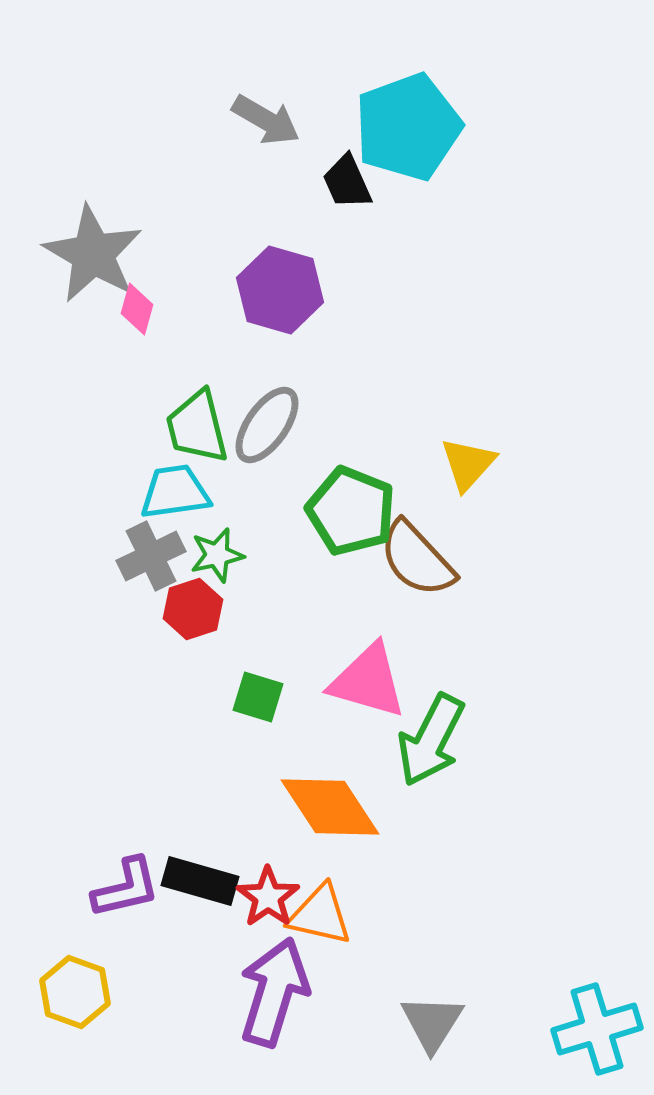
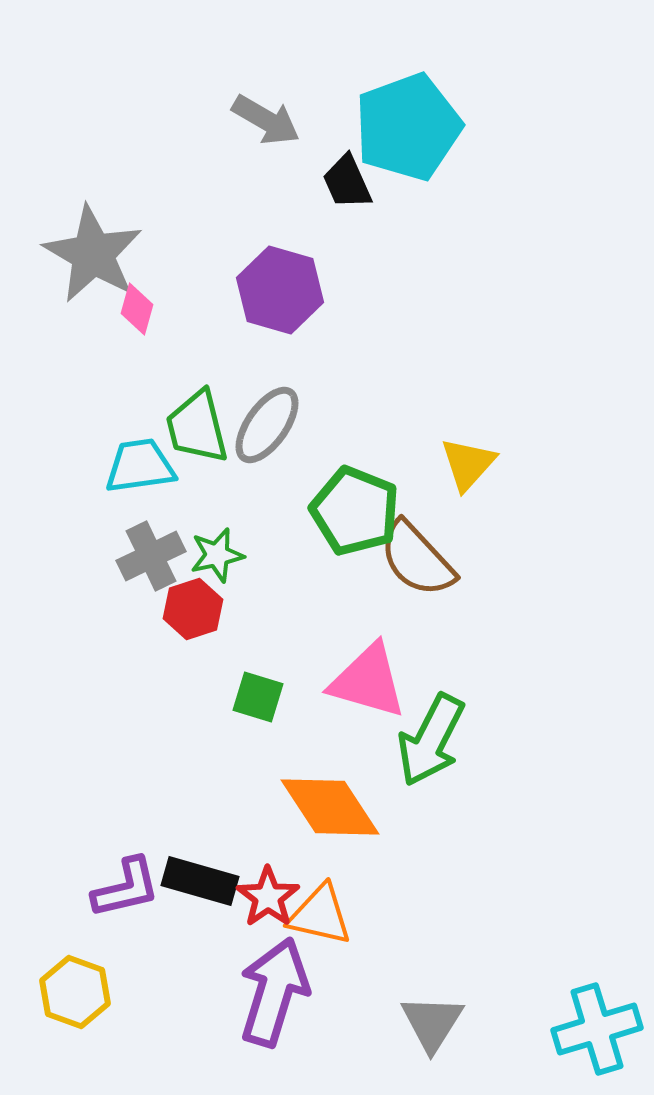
cyan trapezoid: moved 35 px left, 26 px up
green pentagon: moved 4 px right
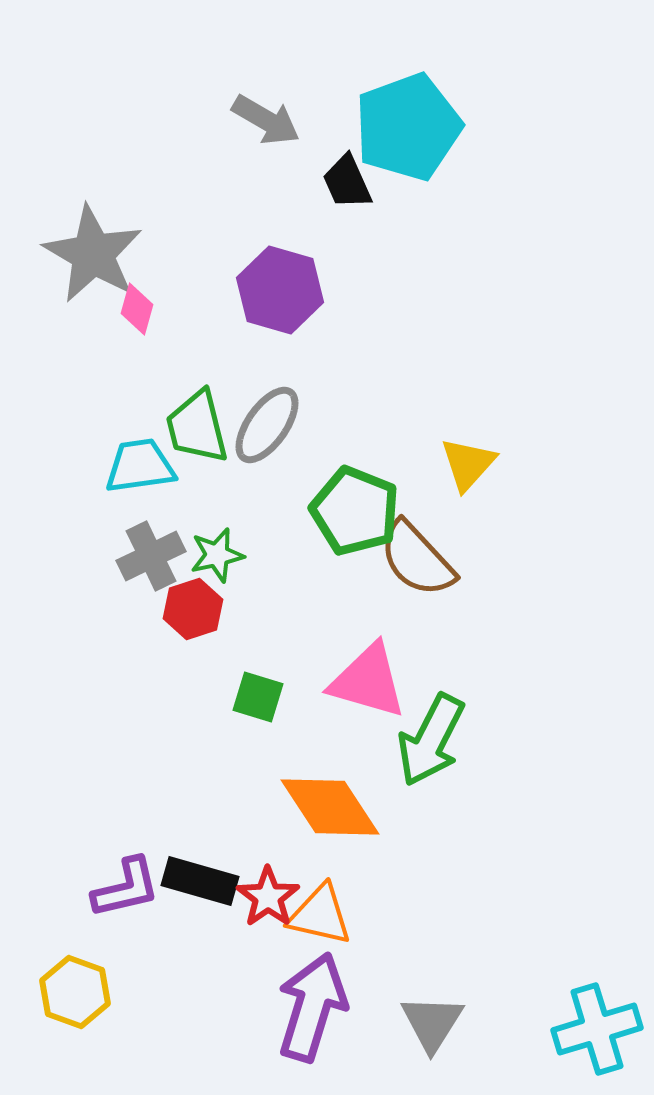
purple arrow: moved 38 px right, 15 px down
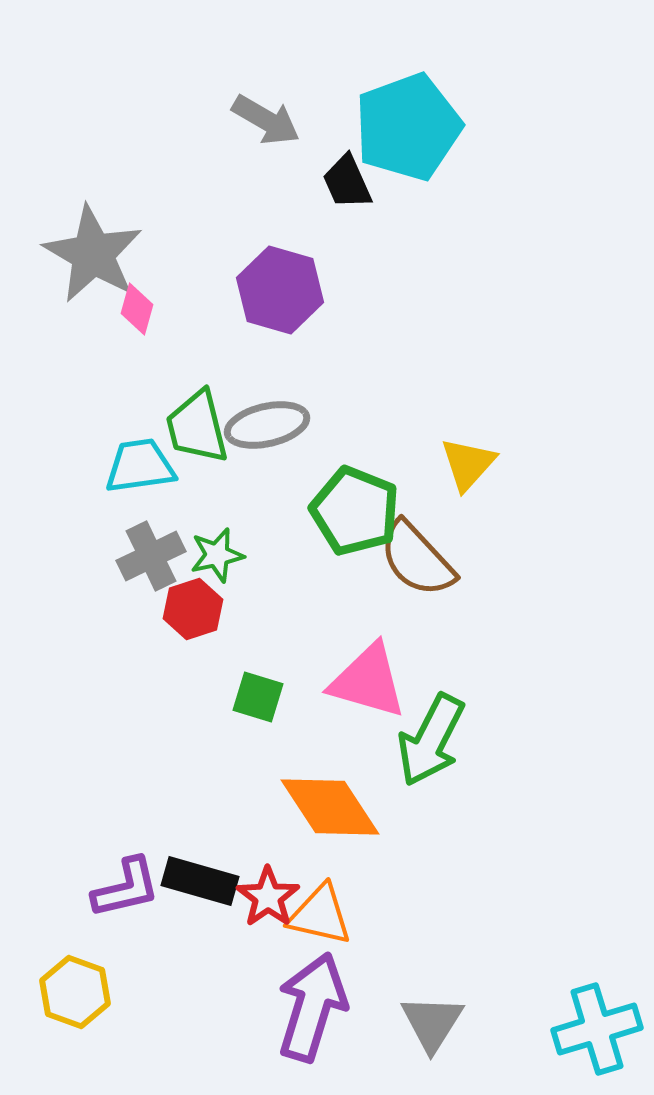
gray ellipse: rotated 42 degrees clockwise
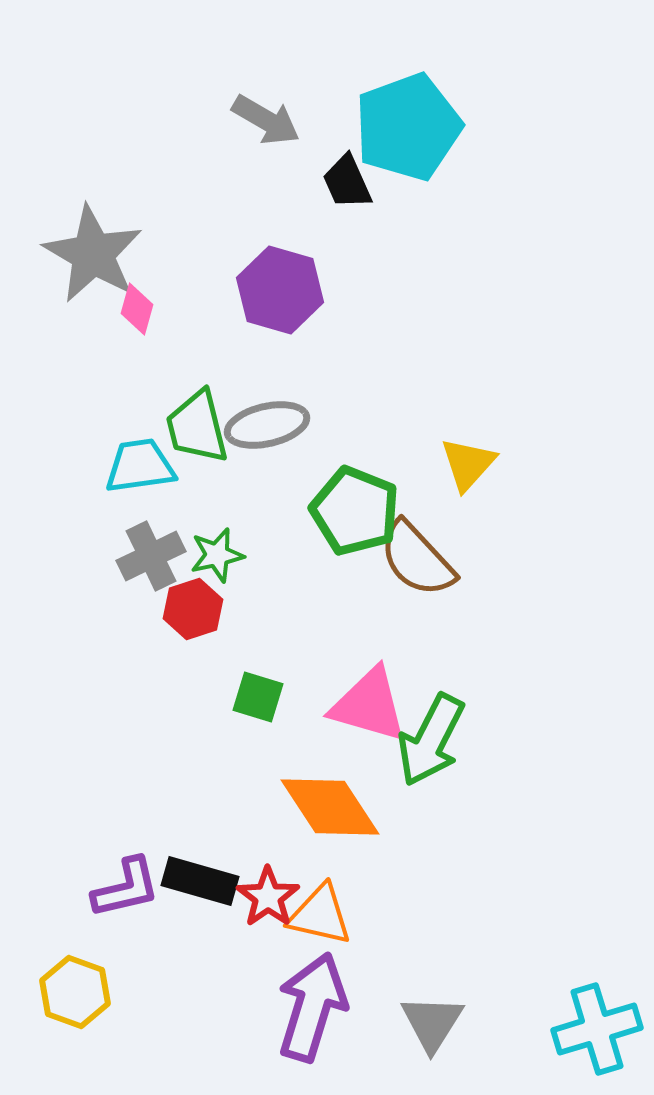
pink triangle: moved 1 px right, 24 px down
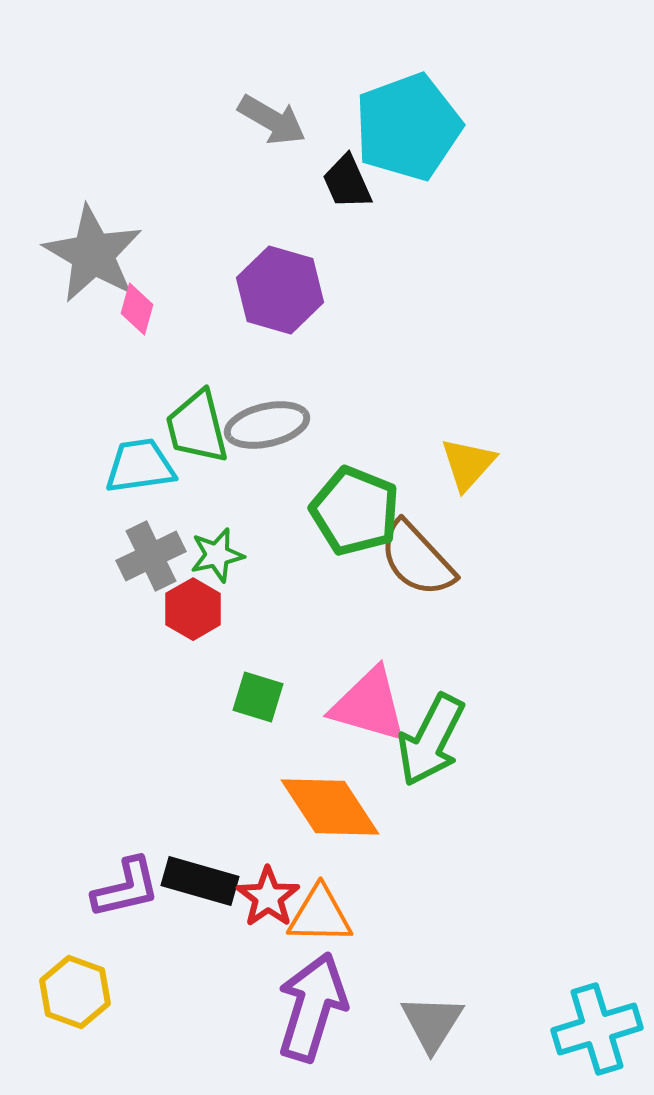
gray arrow: moved 6 px right
red hexagon: rotated 12 degrees counterclockwise
orange triangle: rotated 12 degrees counterclockwise
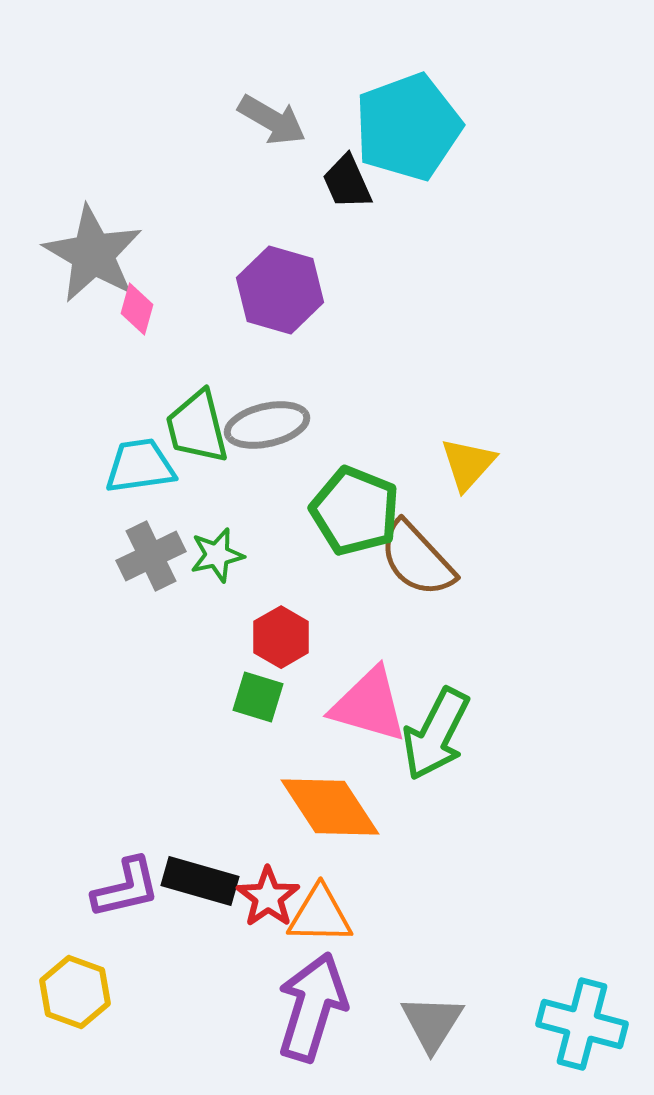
red hexagon: moved 88 px right, 28 px down
green arrow: moved 5 px right, 6 px up
cyan cross: moved 15 px left, 5 px up; rotated 32 degrees clockwise
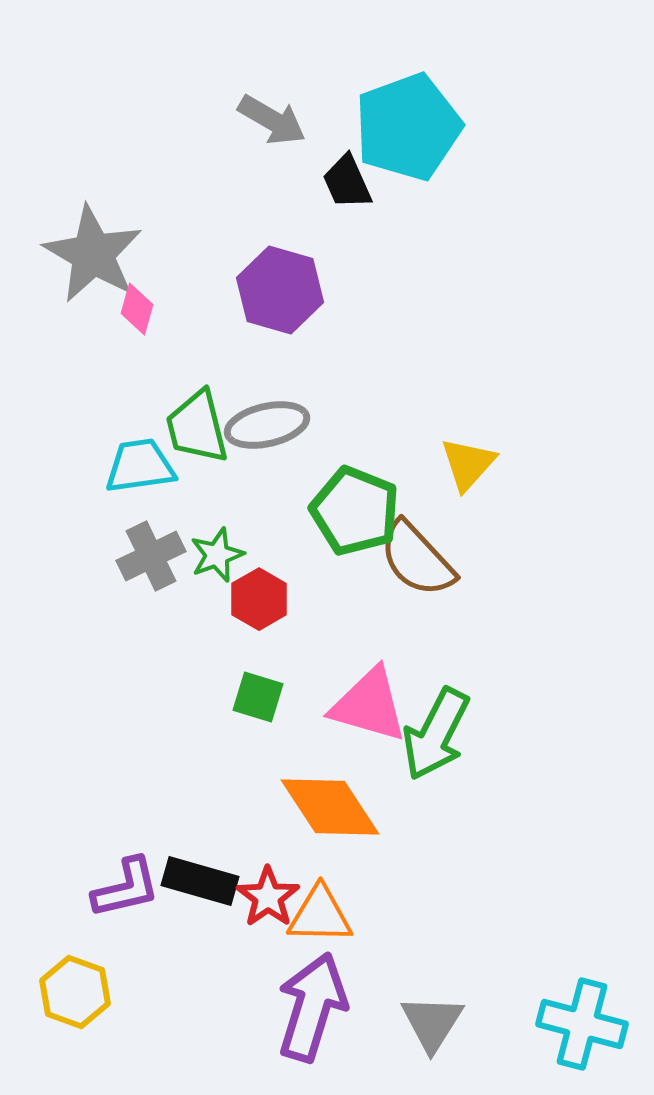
green star: rotated 8 degrees counterclockwise
red hexagon: moved 22 px left, 38 px up
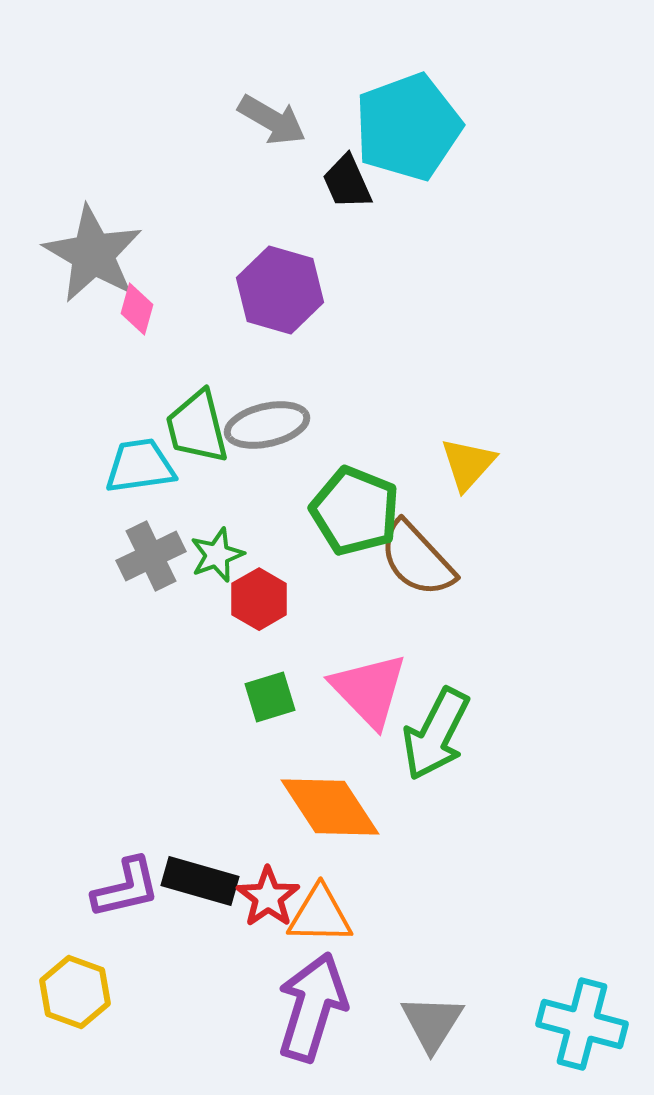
green square: moved 12 px right; rotated 34 degrees counterclockwise
pink triangle: moved 15 px up; rotated 30 degrees clockwise
